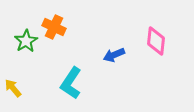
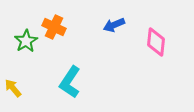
pink diamond: moved 1 px down
blue arrow: moved 30 px up
cyan L-shape: moved 1 px left, 1 px up
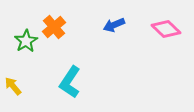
orange cross: rotated 25 degrees clockwise
pink diamond: moved 10 px right, 13 px up; rotated 52 degrees counterclockwise
yellow arrow: moved 2 px up
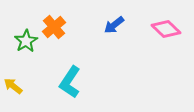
blue arrow: rotated 15 degrees counterclockwise
yellow arrow: rotated 12 degrees counterclockwise
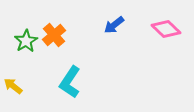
orange cross: moved 8 px down
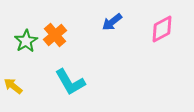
blue arrow: moved 2 px left, 3 px up
pink diamond: moved 4 px left; rotated 72 degrees counterclockwise
orange cross: moved 1 px right
cyan L-shape: rotated 64 degrees counterclockwise
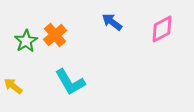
blue arrow: rotated 75 degrees clockwise
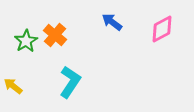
orange cross: rotated 10 degrees counterclockwise
cyan L-shape: rotated 116 degrees counterclockwise
